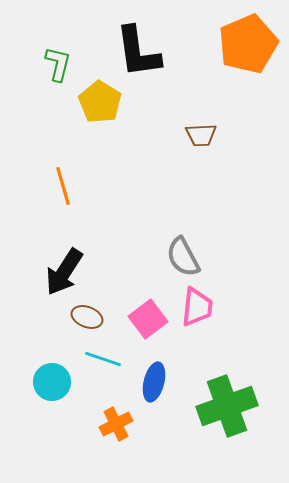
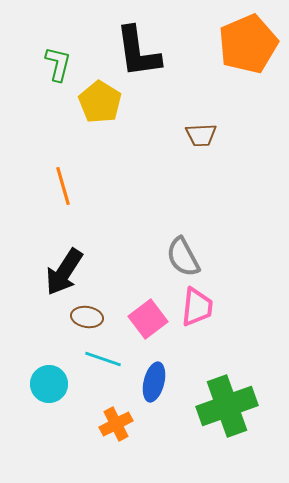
brown ellipse: rotated 12 degrees counterclockwise
cyan circle: moved 3 px left, 2 px down
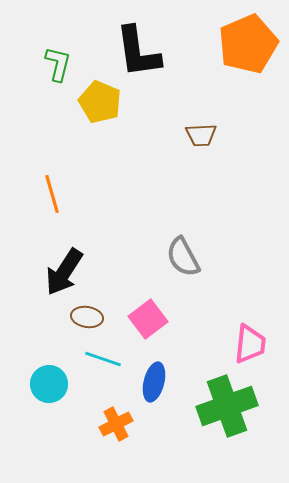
yellow pentagon: rotated 9 degrees counterclockwise
orange line: moved 11 px left, 8 px down
pink trapezoid: moved 53 px right, 37 px down
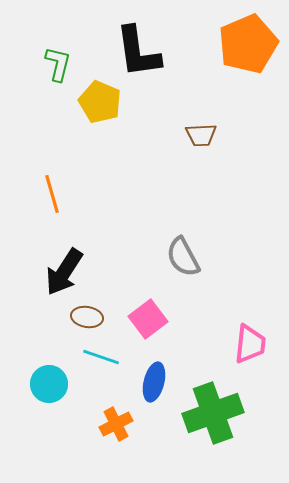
cyan line: moved 2 px left, 2 px up
green cross: moved 14 px left, 7 px down
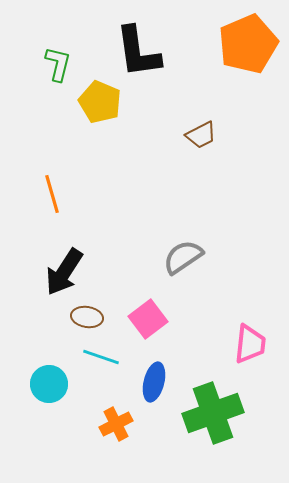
brown trapezoid: rotated 24 degrees counterclockwise
gray semicircle: rotated 84 degrees clockwise
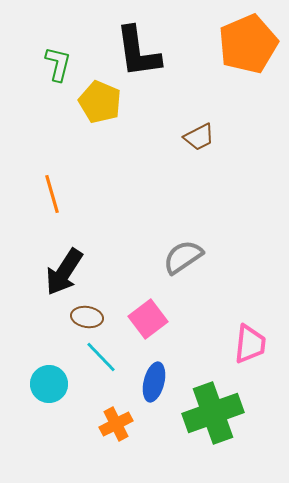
brown trapezoid: moved 2 px left, 2 px down
cyan line: rotated 27 degrees clockwise
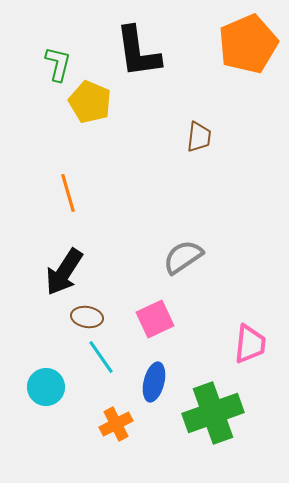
yellow pentagon: moved 10 px left
brown trapezoid: rotated 56 degrees counterclockwise
orange line: moved 16 px right, 1 px up
pink square: moved 7 px right; rotated 12 degrees clockwise
cyan line: rotated 9 degrees clockwise
cyan circle: moved 3 px left, 3 px down
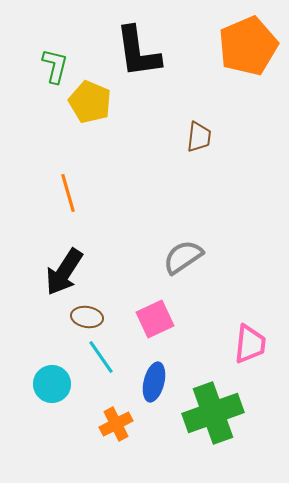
orange pentagon: moved 2 px down
green L-shape: moved 3 px left, 2 px down
cyan circle: moved 6 px right, 3 px up
